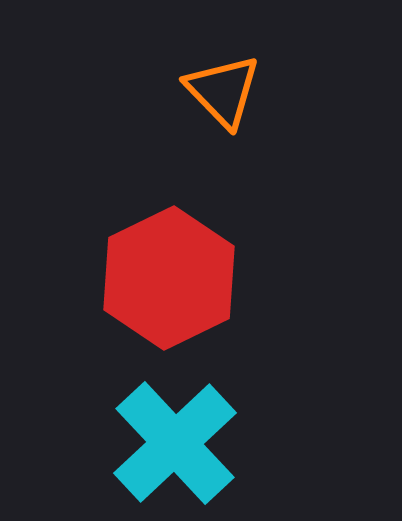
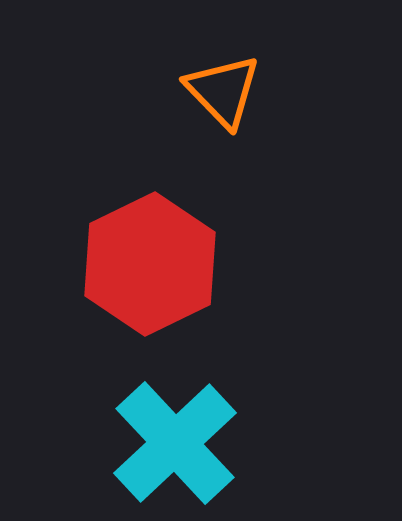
red hexagon: moved 19 px left, 14 px up
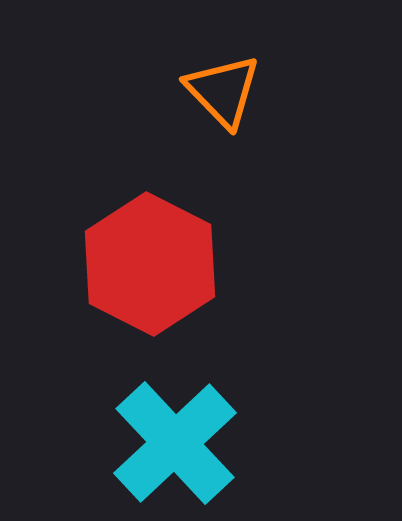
red hexagon: rotated 7 degrees counterclockwise
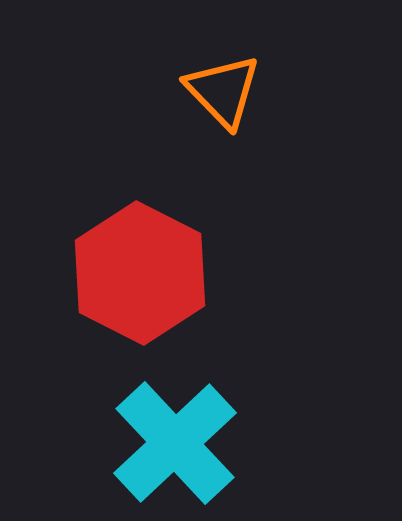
red hexagon: moved 10 px left, 9 px down
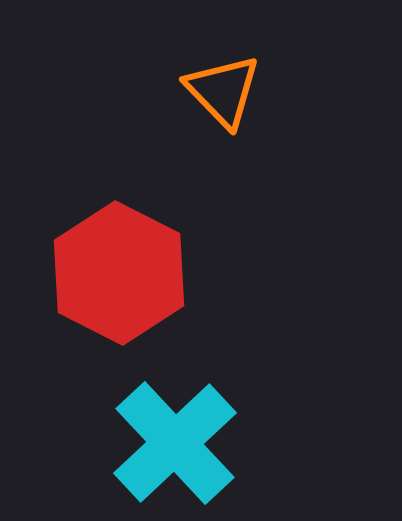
red hexagon: moved 21 px left
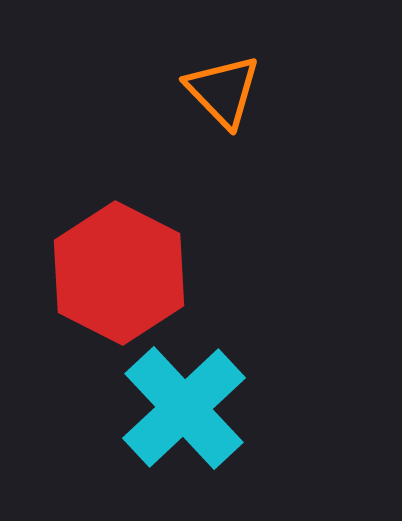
cyan cross: moved 9 px right, 35 px up
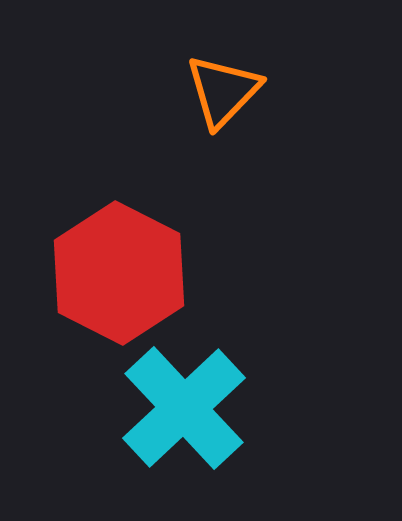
orange triangle: rotated 28 degrees clockwise
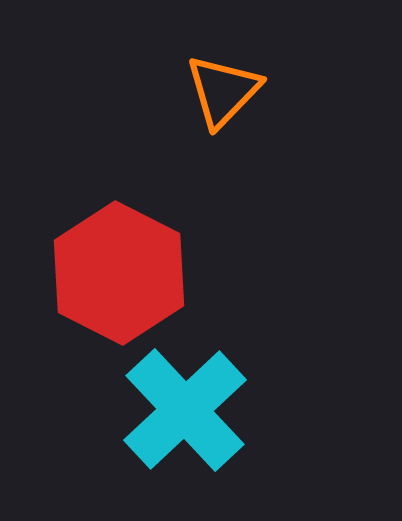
cyan cross: moved 1 px right, 2 px down
